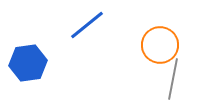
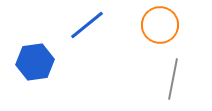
orange circle: moved 20 px up
blue hexagon: moved 7 px right, 1 px up
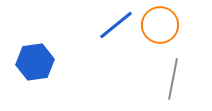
blue line: moved 29 px right
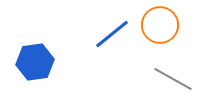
blue line: moved 4 px left, 9 px down
gray line: rotated 72 degrees counterclockwise
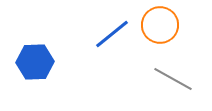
blue hexagon: rotated 6 degrees clockwise
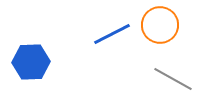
blue line: rotated 12 degrees clockwise
blue hexagon: moved 4 px left
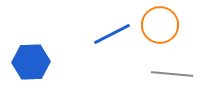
gray line: moved 1 px left, 5 px up; rotated 24 degrees counterclockwise
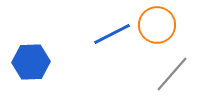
orange circle: moved 3 px left
gray line: rotated 54 degrees counterclockwise
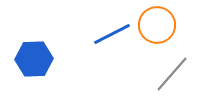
blue hexagon: moved 3 px right, 3 px up
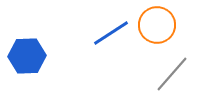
blue line: moved 1 px left, 1 px up; rotated 6 degrees counterclockwise
blue hexagon: moved 7 px left, 3 px up
